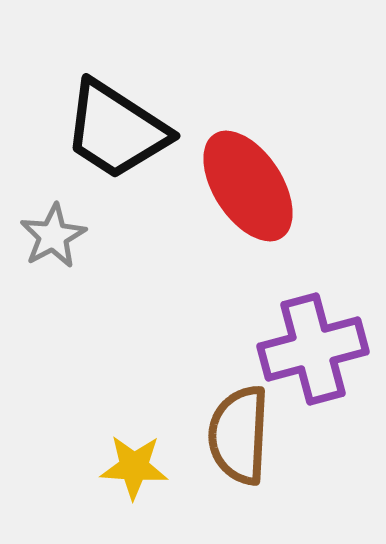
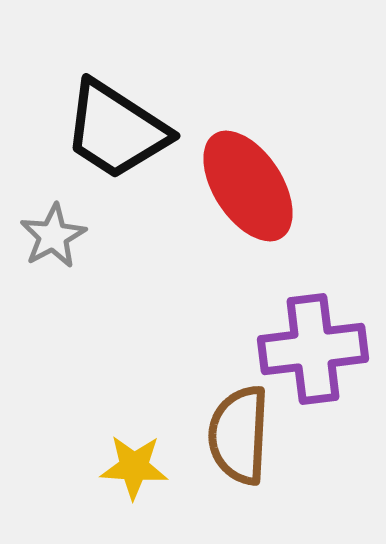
purple cross: rotated 8 degrees clockwise
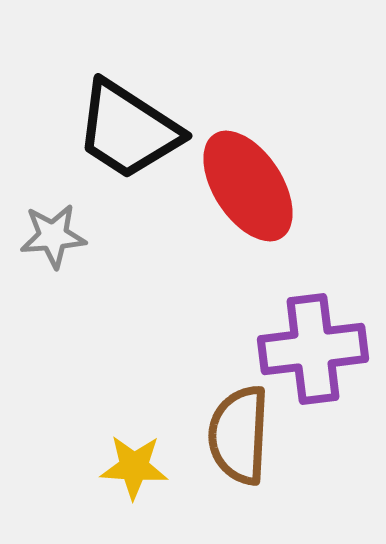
black trapezoid: moved 12 px right
gray star: rotated 24 degrees clockwise
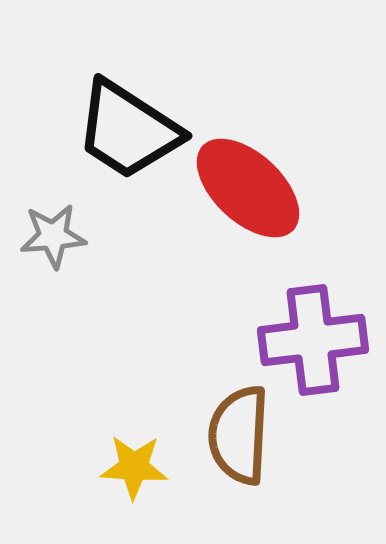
red ellipse: moved 2 px down; rotated 14 degrees counterclockwise
purple cross: moved 9 px up
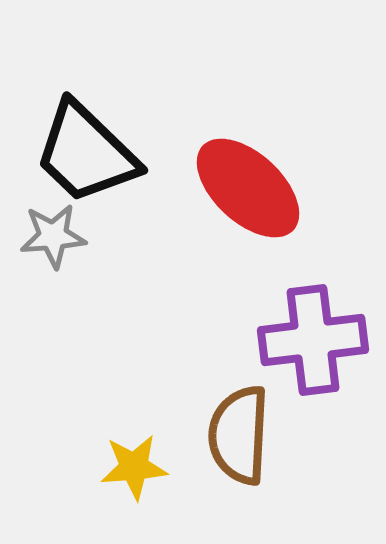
black trapezoid: moved 42 px left, 23 px down; rotated 11 degrees clockwise
yellow star: rotated 8 degrees counterclockwise
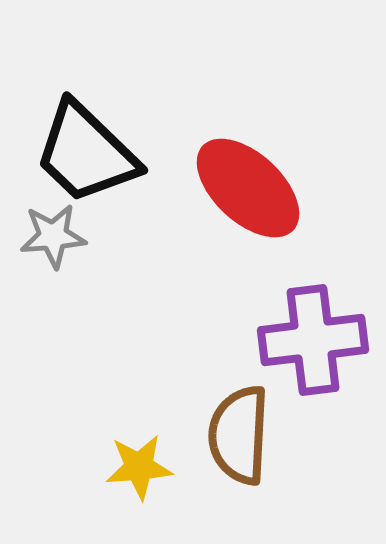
yellow star: moved 5 px right
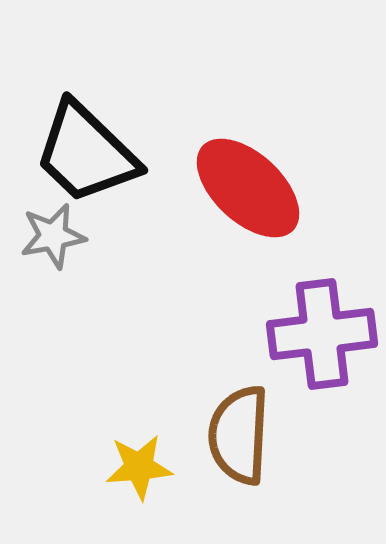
gray star: rotated 6 degrees counterclockwise
purple cross: moved 9 px right, 6 px up
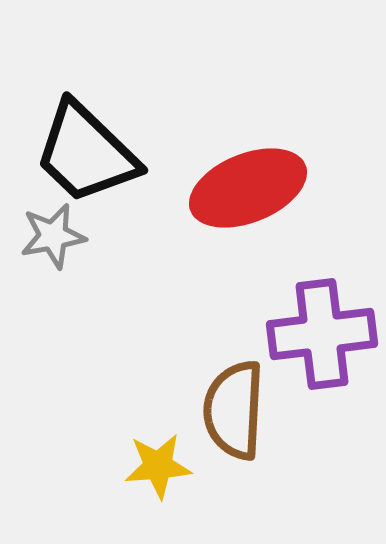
red ellipse: rotated 65 degrees counterclockwise
brown semicircle: moved 5 px left, 25 px up
yellow star: moved 19 px right, 1 px up
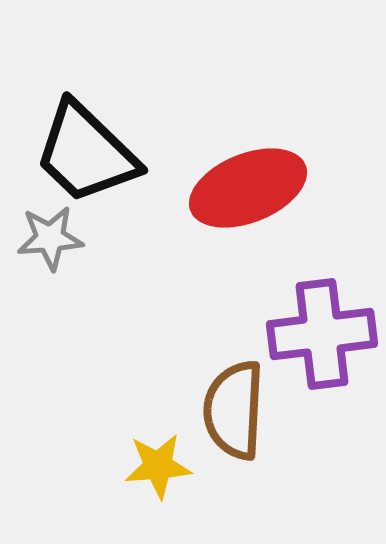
gray star: moved 3 px left, 2 px down; rotated 6 degrees clockwise
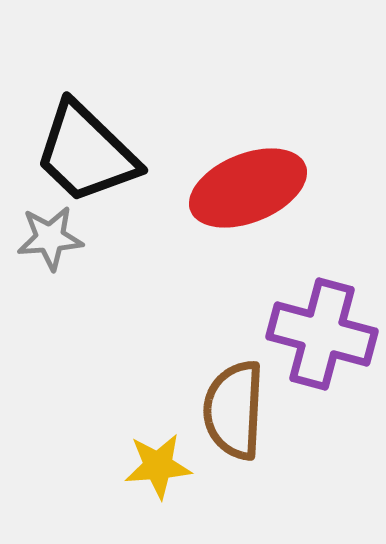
purple cross: rotated 22 degrees clockwise
